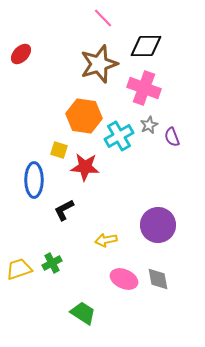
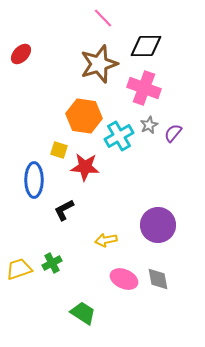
purple semicircle: moved 1 px right, 4 px up; rotated 60 degrees clockwise
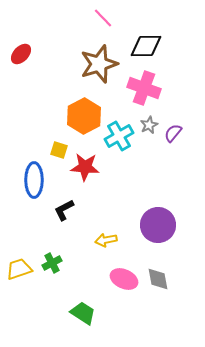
orange hexagon: rotated 24 degrees clockwise
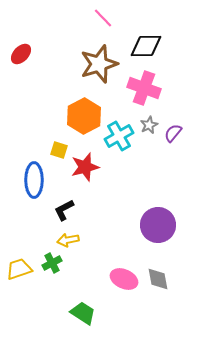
red star: rotated 20 degrees counterclockwise
yellow arrow: moved 38 px left
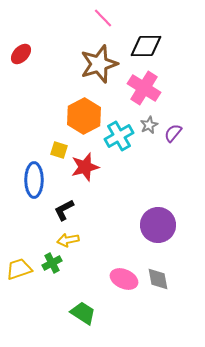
pink cross: rotated 12 degrees clockwise
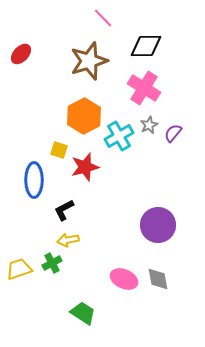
brown star: moved 10 px left, 3 px up
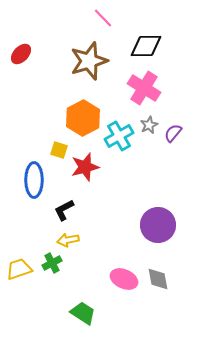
orange hexagon: moved 1 px left, 2 px down
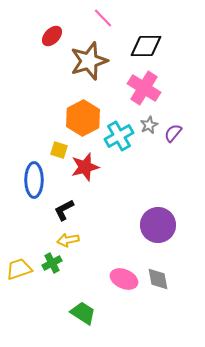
red ellipse: moved 31 px right, 18 px up
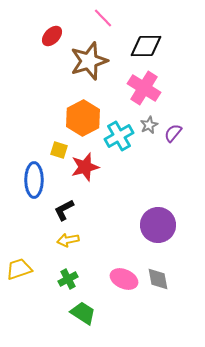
green cross: moved 16 px right, 16 px down
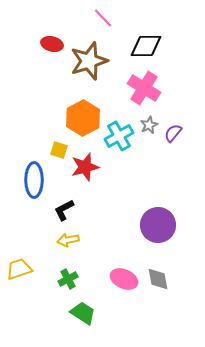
red ellipse: moved 8 px down; rotated 60 degrees clockwise
